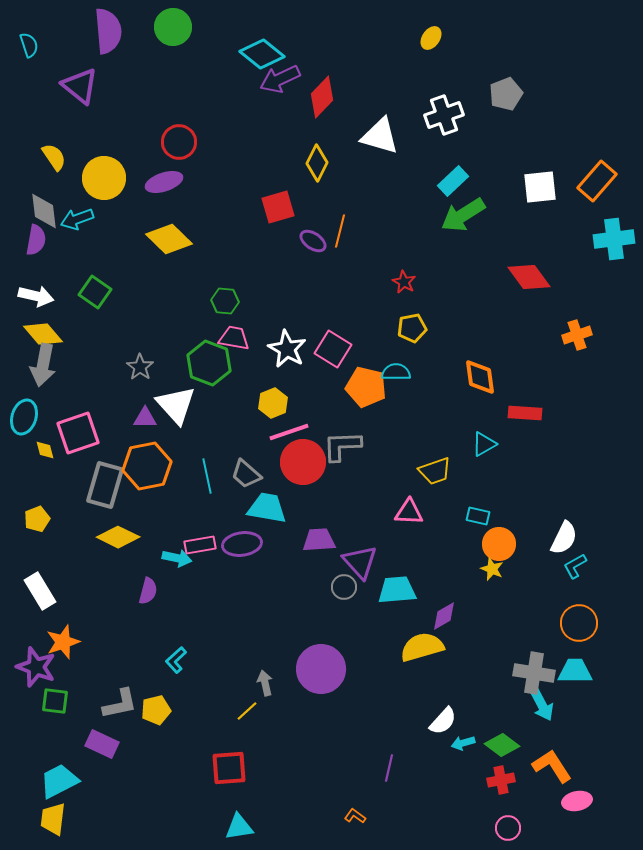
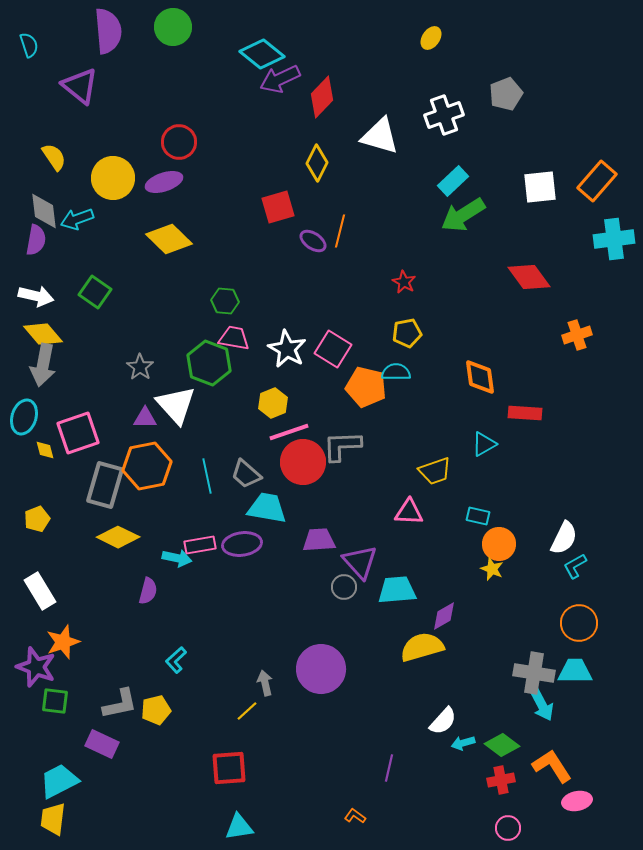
yellow circle at (104, 178): moved 9 px right
yellow pentagon at (412, 328): moved 5 px left, 5 px down
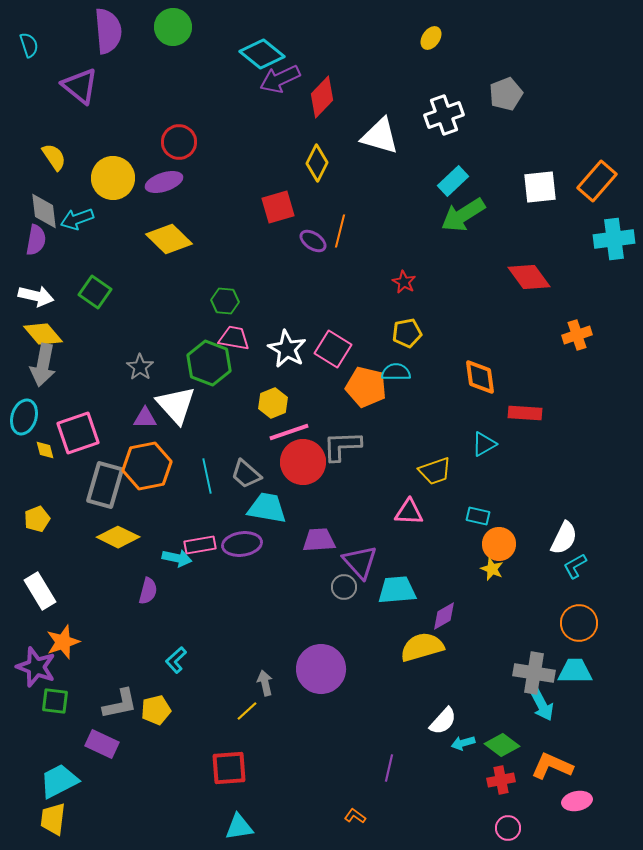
orange L-shape at (552, 766): rotated 33 degrees counterclockwise
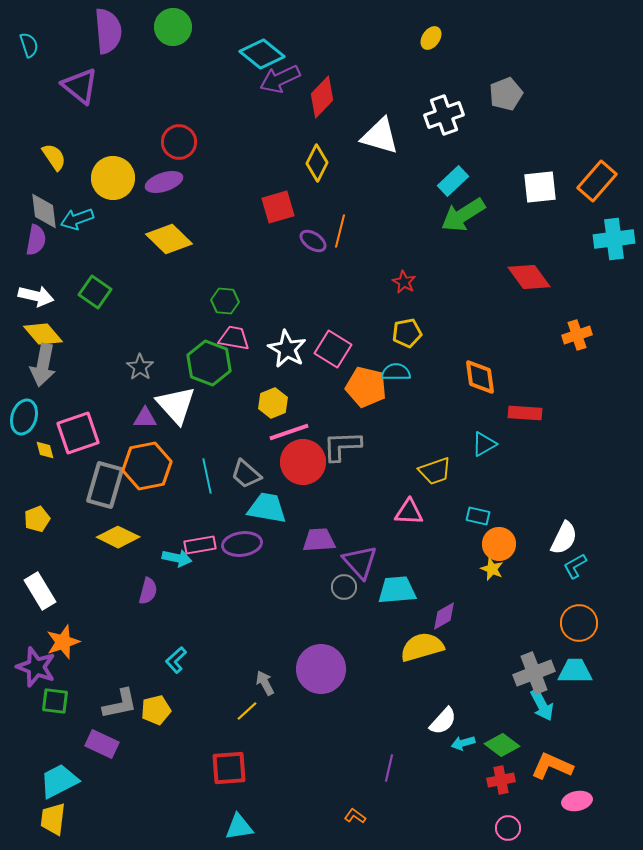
gray cross at (534, 673): rotated 30 degrees counterclockwise
gray arrow at (265, 683): rotated 15 degrees counterclockwise
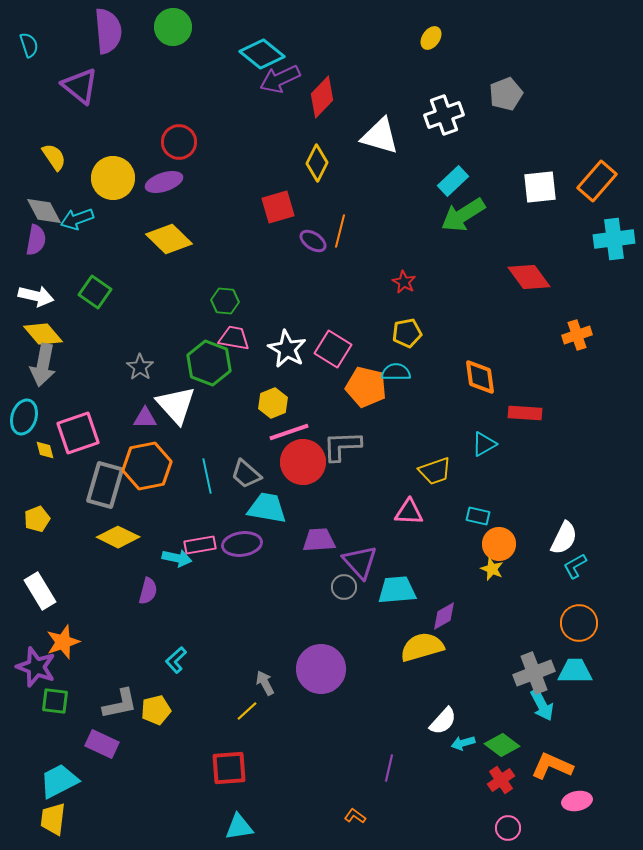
gray diamond at (44, 211): rotated 21 degrees counterclockwise
red cross at (501, 780): rotated 24 degrees counterclockwise
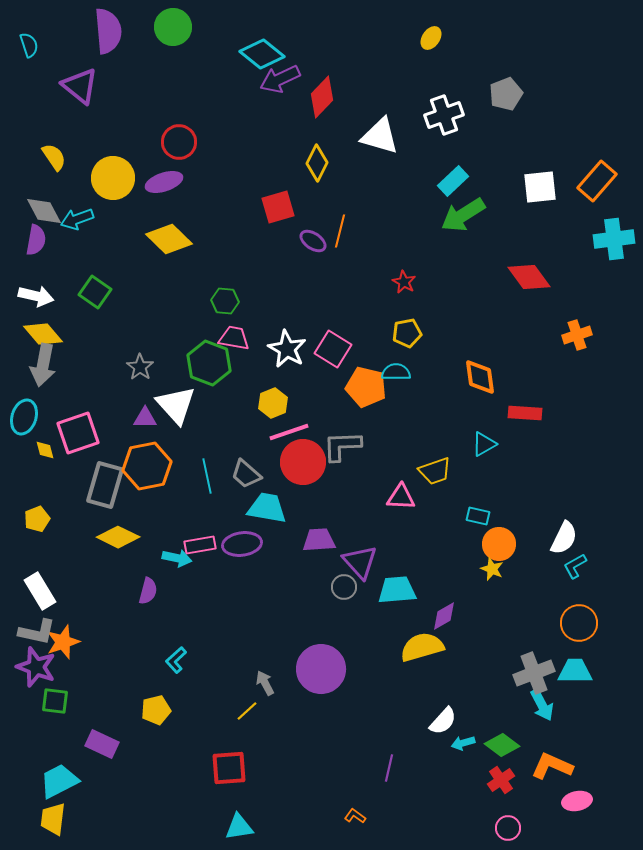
pink triangle at (409, 512): moved 8 px left, 15 px up
gray L-shape at (120, 704): moved 83 px left, 72 px up; rotated 24 degrees clockwise
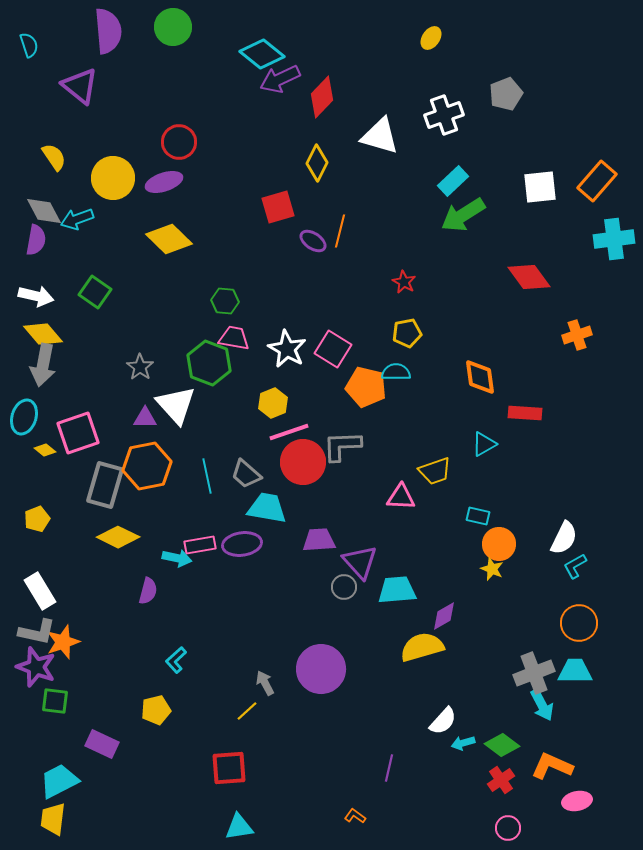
yellow diamond at (45, 450): rotated 35 degrees counterclockwise
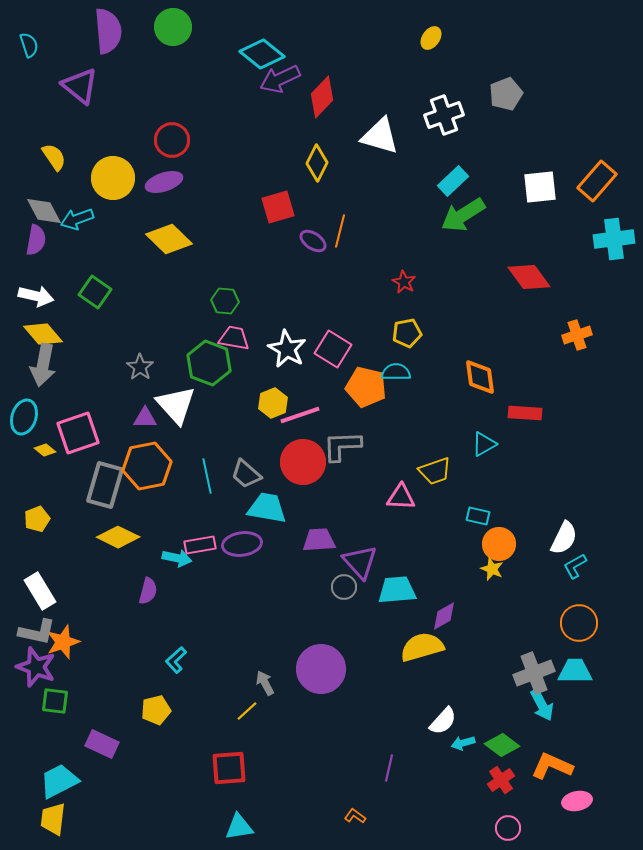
red circle at (179, 142): moved 7 px left, 2 px up
pink line at (289, 432): moved 11 px right, 17 px up
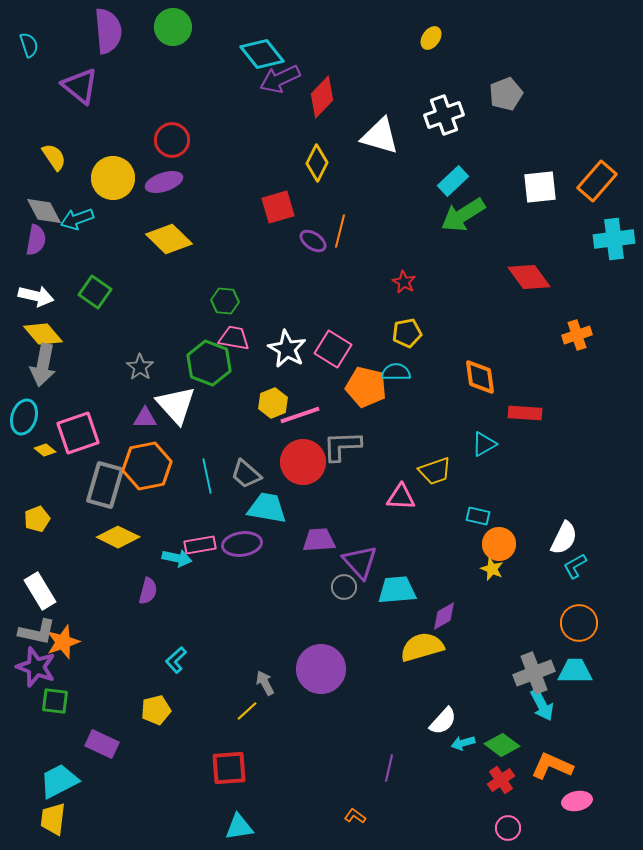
cyan diamond at (262, 54): rotated 12 degrees clockwise
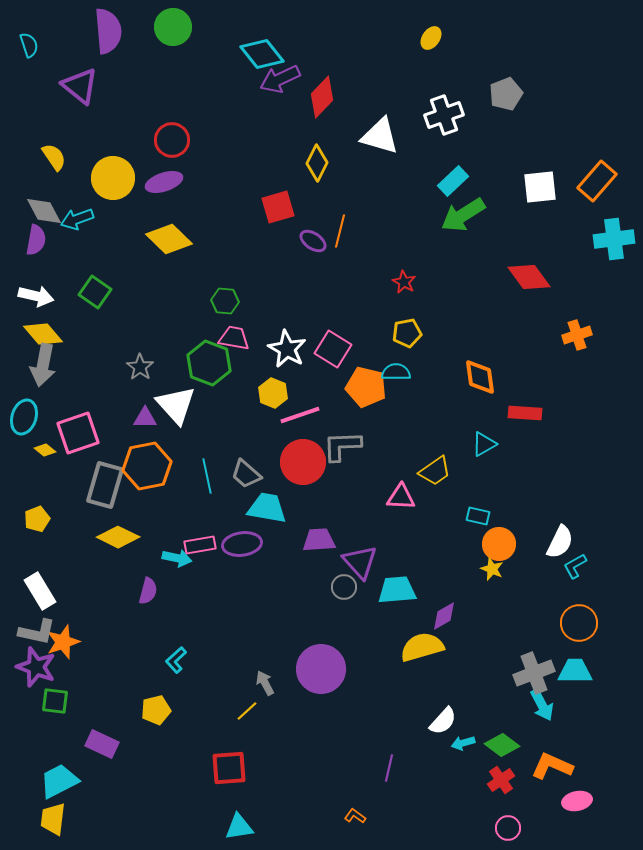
yellow hexagon at (273, 403): moved 10 px up; rotated 16 degrees counterclockwise
yellow trapezoid at (435, 471): rotated 16 degrees counterclockwise
white semicircle at (564, 538): moved 4 px left, 4 px down
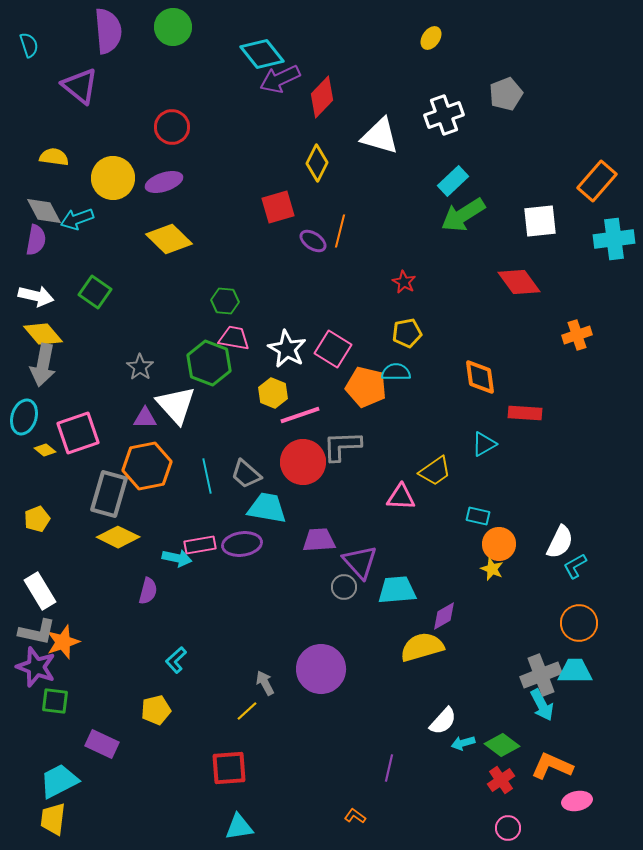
red circle at (172, 140): moved 13 px up
yellow semicircle at (54, 157): rotated 48 degrees counterclockwise
white square at (540, 187): moved 34 px down
red diamond at (529, 277): moved 10 px left, 5 px down
gray rectangle at (105, 485): moved 4 px right, 9 px down
gray cross at (534, 673): moved 7 px right, 2 px down
